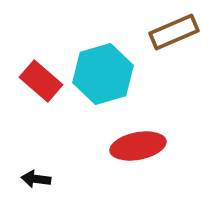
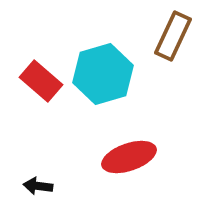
brown rectangle: moved 1 px left, 4 px down; rotated 42 degrees counterclockwise
red ellipse: moved 9 px left, 11 px down; rotated 8 degrees counterclockwise
black arrow: moved 2 px right, 7 px down
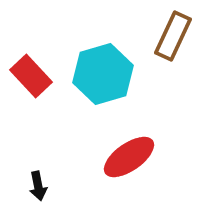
red rectangle: moved 10 px left, 5 px up; rotated 6 degrees clockwise
red ellipse: rotated 16 degrees counterclockwise
black arrow: rotated 108 degrees counterclockwise
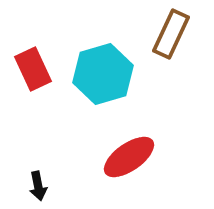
brown rectangle: moved 2 px left, 2 px up
red rectangle: moved 2 px right, 7 px up; rotated 18 degrees clockwise
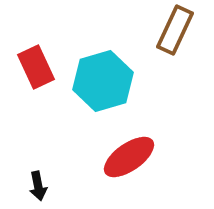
brown rectangle: moved 4 px right, 4 px up
red rectangle: moved 3 px right, 2 px up
cyan hexagon: moved 7 px down
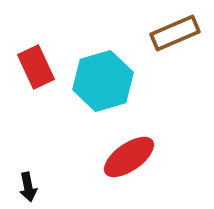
brown rectangle: moved 3 px down; rotated 42 degrees clockwise
black arrow: moved 10 px left, 1 px down
